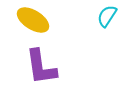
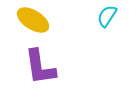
purple L-shape: moved 1 px left
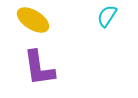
purple L-shape: moved 1 px left, 1 px down
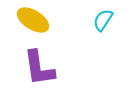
cyan semicircle: moved 4 px left, 4 px down
